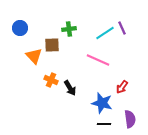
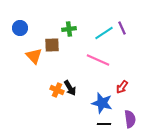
cyan line: moved 1 px left
orange cross: moved 6 px right, 10 px down
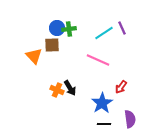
blue circle: moved 37 px right
red arrow: moved 1 px left
blue star: rotated 25 degrees clockwise
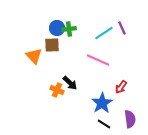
black arrow: moved 5 px up; rotated 14 degrees counterclockwise
black line: rotated 32 degrees clockwise
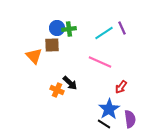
pink line: moved 2 px right, 2 px down
blue star: moved 7 px right, 6 px down
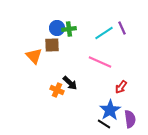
blue star: moved 1 px right, 1 px down
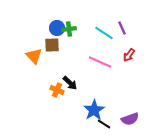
cyan line: rotated 66 degrees clockwise
red arrow: moved 8 px right, 32 px up
blue star: moved 16 px left
purple semicircle: rotated 78 degrees clockwise
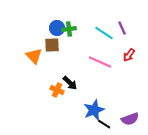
blue star: rotated 10 degrees clockwise
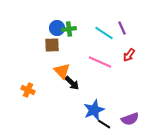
orange triangle: moved 28 px right, 15 px down
black arrow: moved 2 px right
orange cross: moved 29 px left
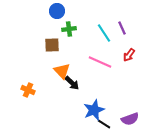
blue circle: moved 17 px up
cyan line: rotated 24 degrees clockwise
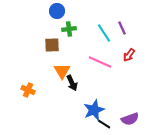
orange triangle: rotated 12 degrees clockwise
black arrow: rotated 21 degrees clockwise
